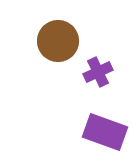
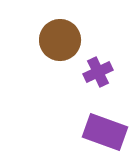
brown circle: moved 2 px right, 1 px up
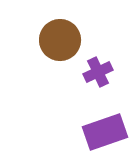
purple rectangle: rotated 39 degrees counterclockwise
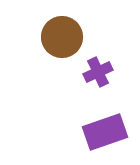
brown circle: moved 2 px right, 3 px up
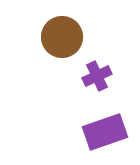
purple cross: moved 1 px left, 4 px down
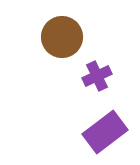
purple rectangle: rotated 18 degrees counterclockwise
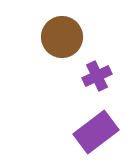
purple rectangle: moved 9 px left
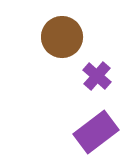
purple cross: rotated 24 degrees counterclockwise
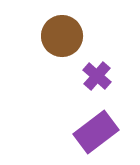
brown circle: moved 1 px up
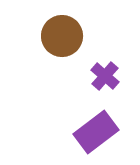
purple cross: moved 8 px right
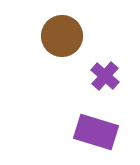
purple rectangle: rotated 54 degrees clockwise
